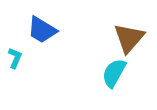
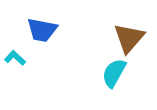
blue trapezoid: rotated 20 degrees counterclockwise
cyan L-shape: rotated 70 degrees counterclockwise
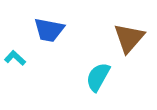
blue trapezoid: moved 7 px right
cyan semicircle: moved 16 px left, 4 px down
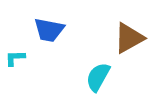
brown triangle: rotated 20 degrees clockwise
cyan L-shape: rotated 45 degrees counterclockwise
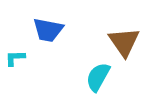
blue trapezoid: moved 1 px left
brown triangle: moved 5 px left, 4 px down; rotated 36 degrees counterclockwise
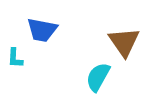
blue trapezoid: moved 6 px left
cyan L-shape: rotated 85 degrees counterclockwise
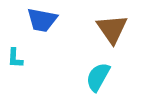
blue trapezoid: moved 10 px up
brown triangle: moved 12 px left, 13 px up
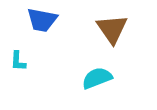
cyan L-shape: moved 3 px right, 3 px down
cyan semicircle: moved 1 px left, 1 px down; rotated 40 degrees clockwise
